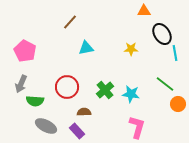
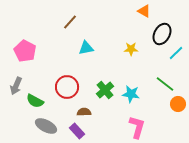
orange triangle: rotated 32 degrees clockwise
black ellipse: rotated 60 degrees clockwise
cyan line: moved 1 px right; rotated 56 degrees clockwise
gray arrow: moved 5 px left, 2 px down
green semicircle: rotated 24 degrees clockwise
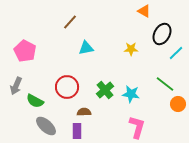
gray ellipse: rotated 15 degrees clockwise
purple rectangle: rotated 42 degrees clockwise
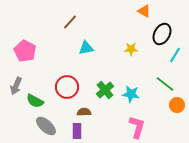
cyan line: moved 1 px left, 2 px down; rotated 14 degrees counterclockwise
orange circle: moved 1 px left, 1 px down
